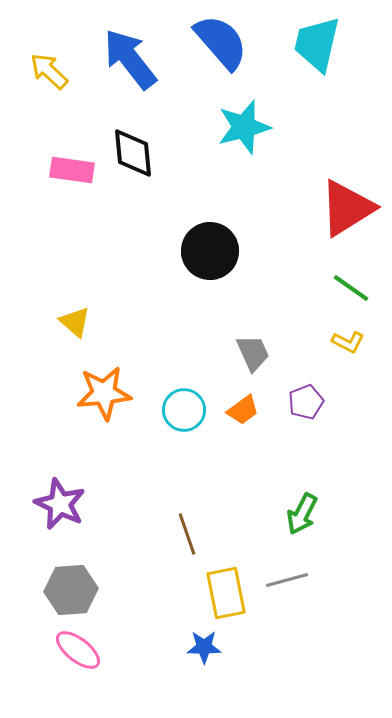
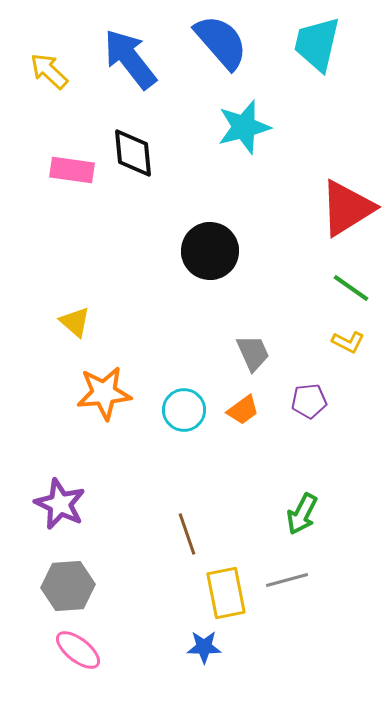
purple pentagon: moved 3 px right, 1 px up; rotated 16 degrees clockwise
gray hexagon: moved 3 px left, 4 px up
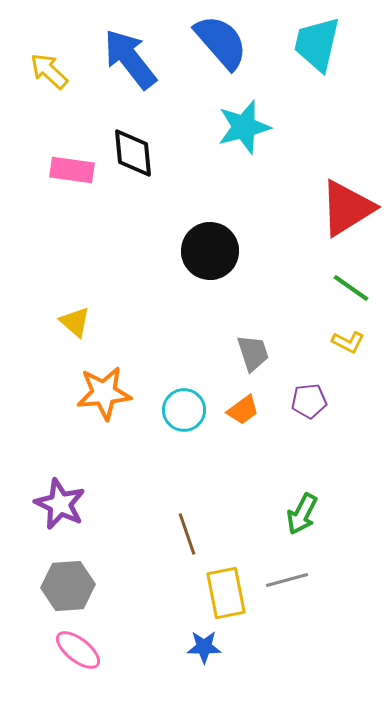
gray trapezoid: rotated 6 degrees clockwise
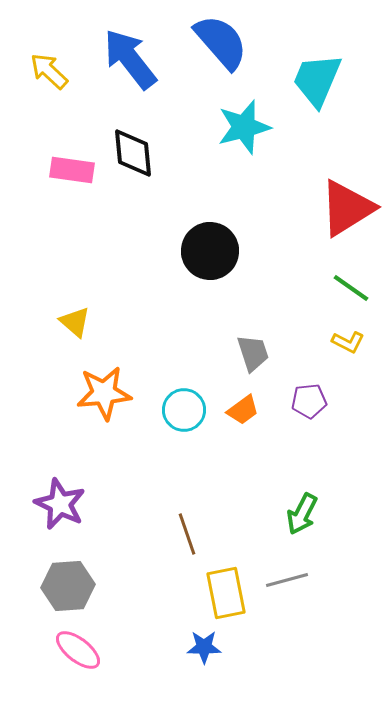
cyan trapezoid: moved 36 px down; rotated 10 degrees clockwise
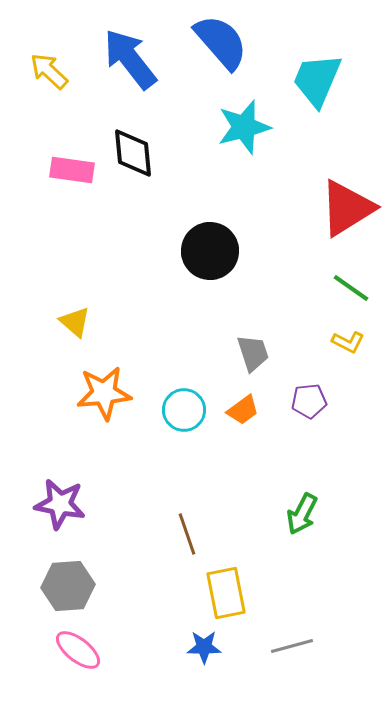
purple star: rotated 15 degrees counterclockwise
gray line: moved 5 px right, 66 px down
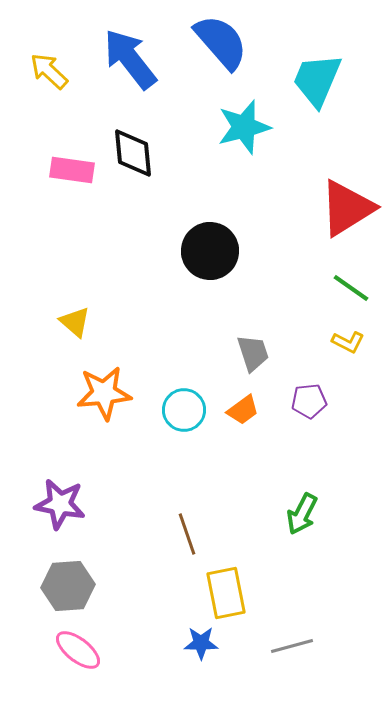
blue star: moved 3 px left, 4 px up
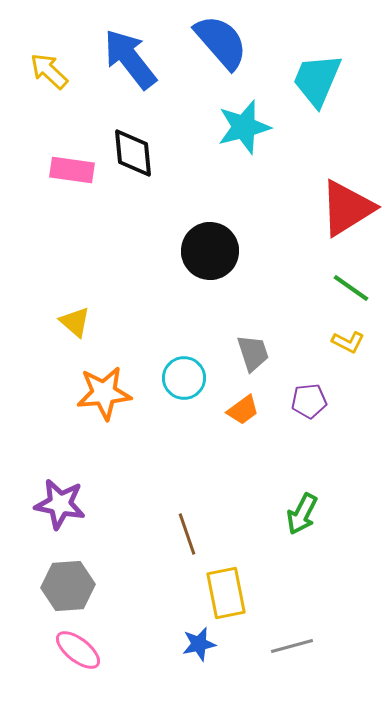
cyan circle: moved 32 px up
blue star: moved 2 px left, 1 px down; rotated 12 degrees counterclockwise
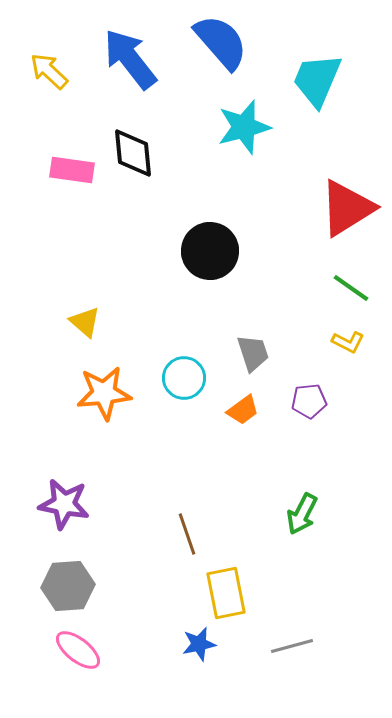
yellow triangle: moved 10 px right
purple star: moved 4 px right
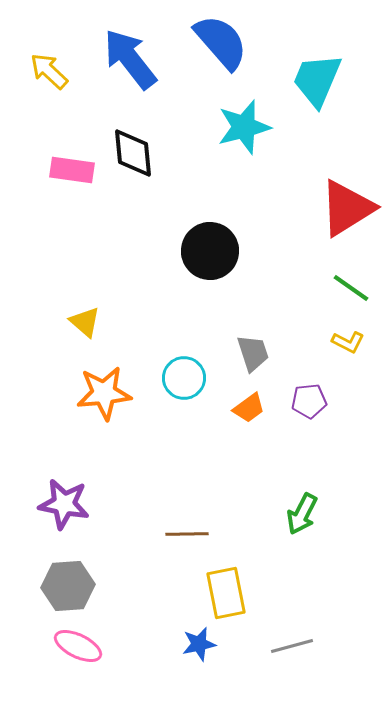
orange trapezoid: moved 6 px right, 2 px up
brown line: rotated 72 degrees counterclockwise
pink ellipse: moved 4 px up; rotated 12 degrees counterclockwise
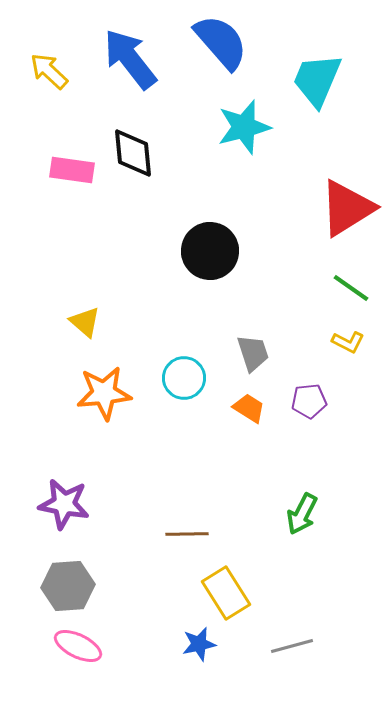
orange trapezoid: rotated 112 degrees counterclockwise
yellow rectangle: rotated 21 degrees counterclockwise
